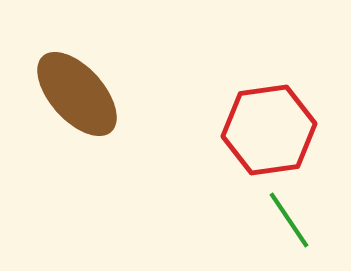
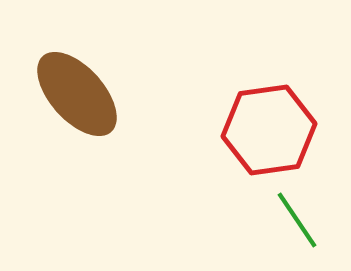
green line: moved 8 px right
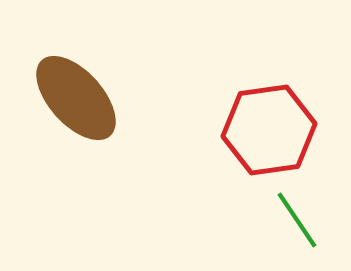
brown ellipse: moved 1 px left, 4 px down
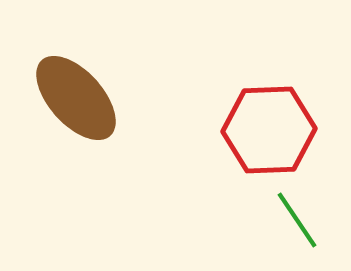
red hexagon: rotated 6 degrees clockwise
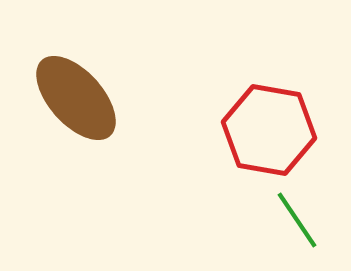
red hexagon: rotated 12 degrees clockwise
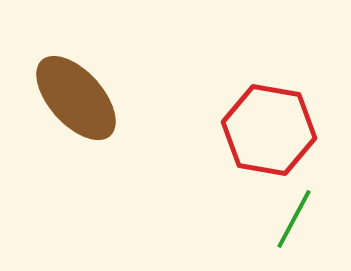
green line: moved 3 px left, 1 px up; rotated 62 degrees clockwise
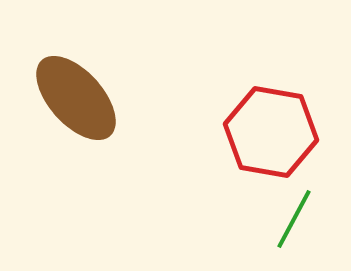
red hexagon: moved 2 px right, 2 px down
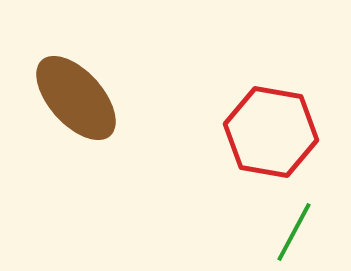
green line: moved 13 px down
